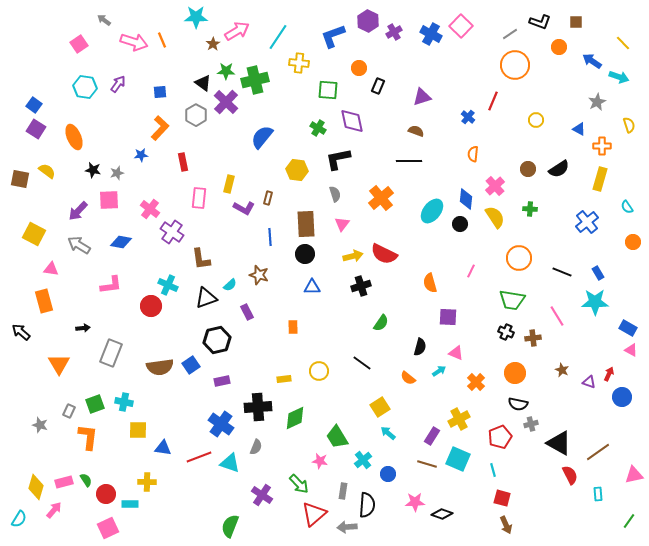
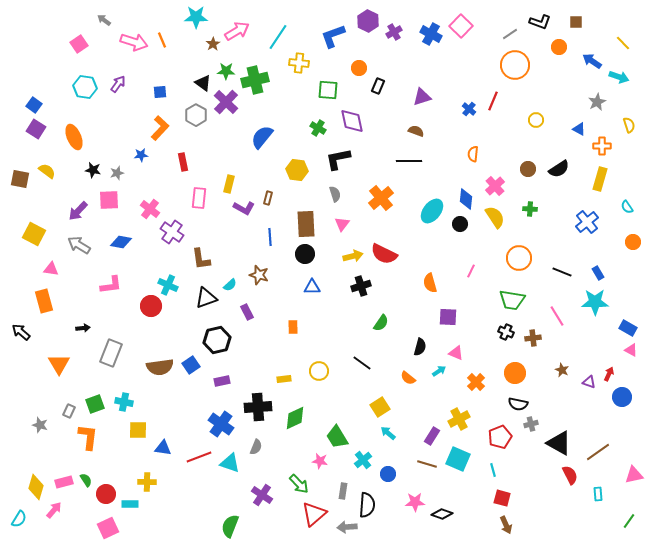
blue cross at (468, 117): moved 1 px right, 8 px up
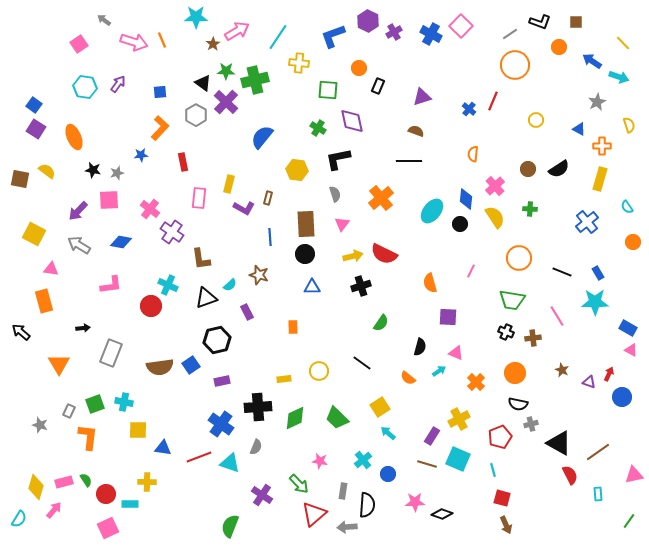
green trapezoid at (337, 437): moved 19 px up; rotated 15 degrees counterclockwise
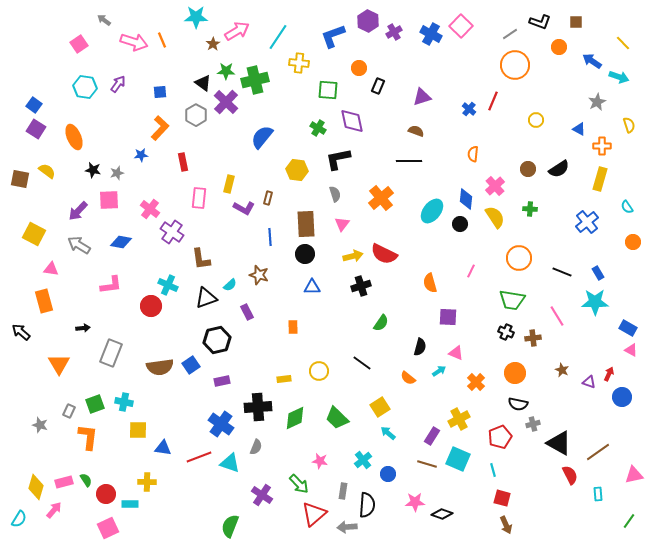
gray cross at (531, 424): moved 2 px right
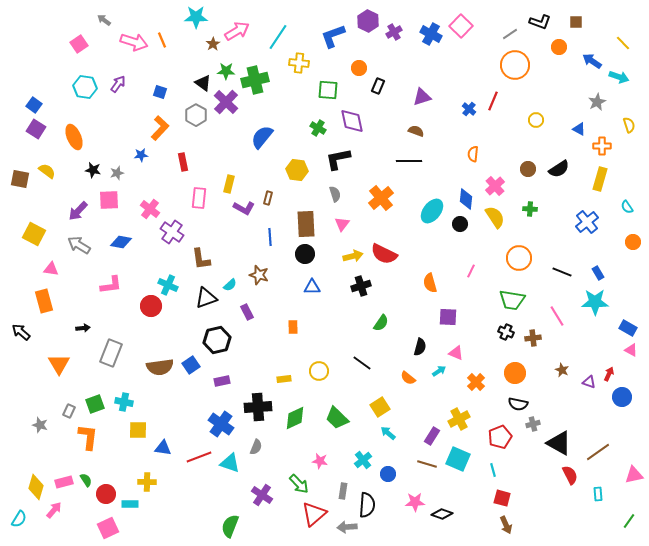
blue square at (160, 92): rotated 24 degrees clockwise
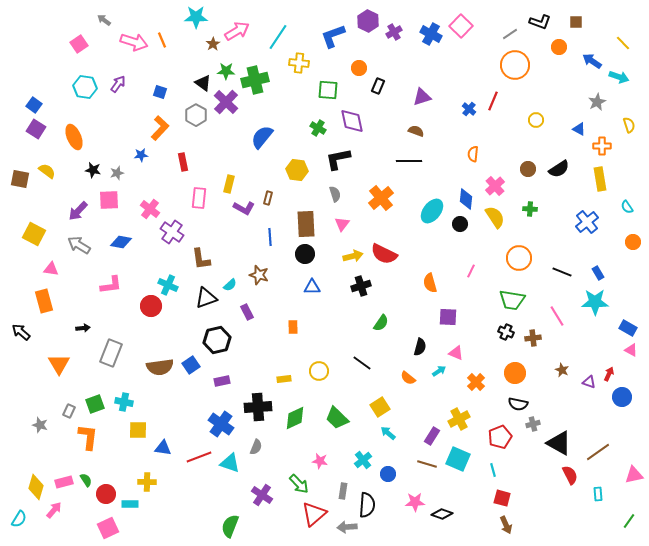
yellow rectangle at (600, 179): rotated 25 degrees counterclockwise
